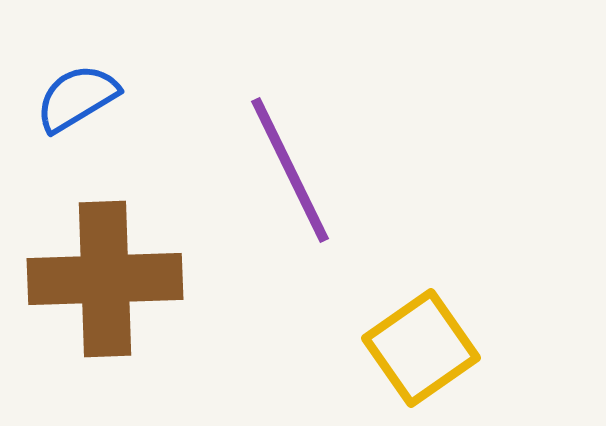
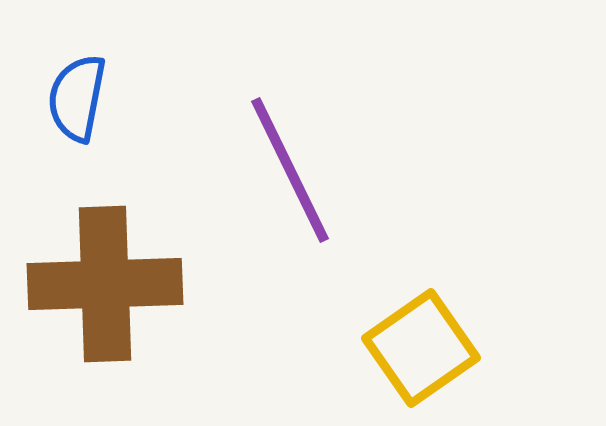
blue semicircle: rotated 48 degrees counterclockwise
brown cross: moved 5 px down
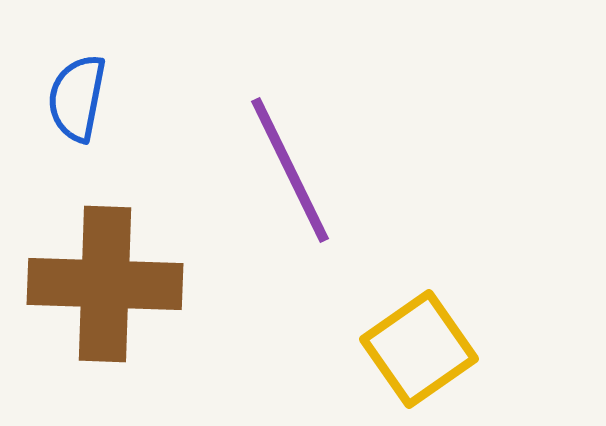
brown cross: rotated 4 degrees clockwise
yellow square: moved 2 px left, 1 px down
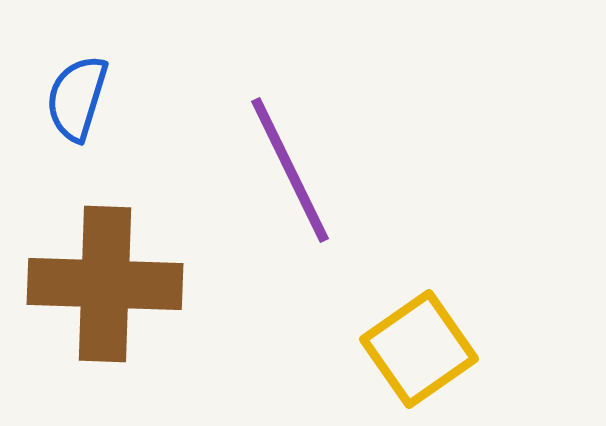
blue semicircle: rotated 6 degrees clockwise
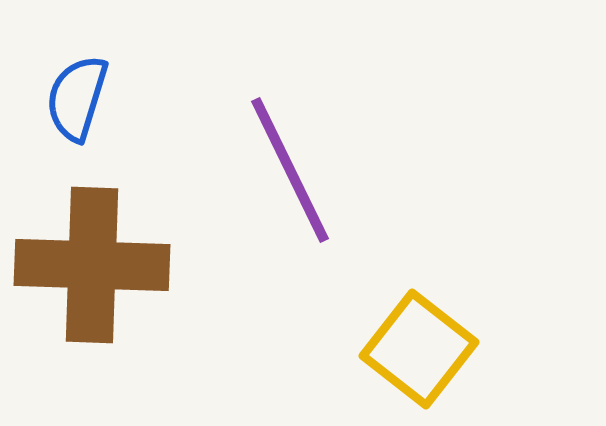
brown cross: moved 13 px left, 19 px up
yellow square: rotated 17 degrees counterclockwise
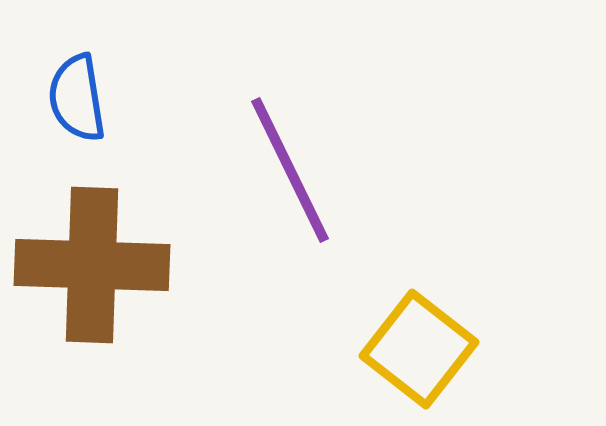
blue semicircle: rotated 26 degrees counterclockwise
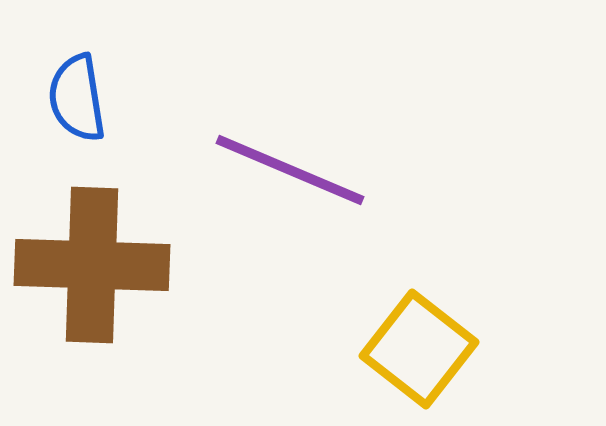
purple line: rotated 41 degrees counterclockwise
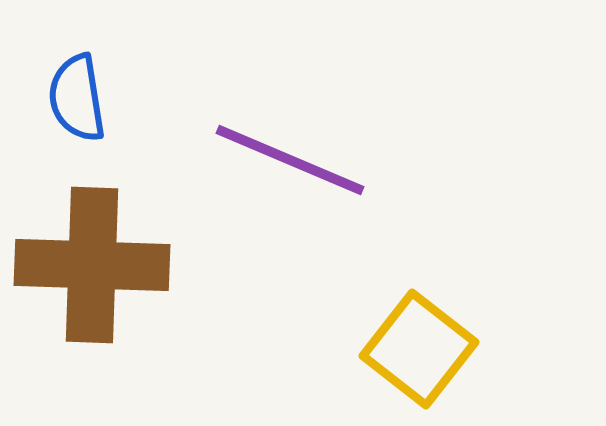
purple line: moved 10 px up
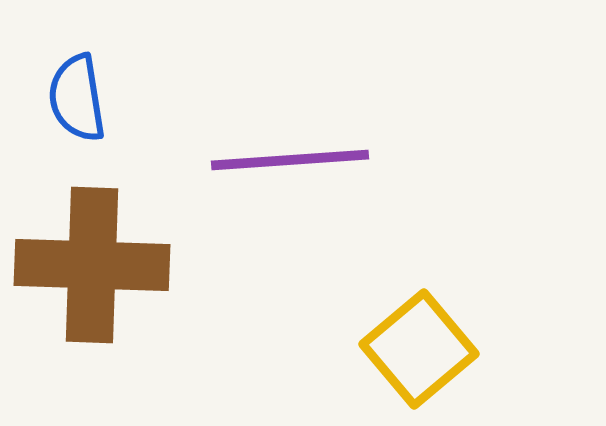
purple line: rotated 27 degrees counterclockwise
yellow square: rotated 12 degrees clockwise
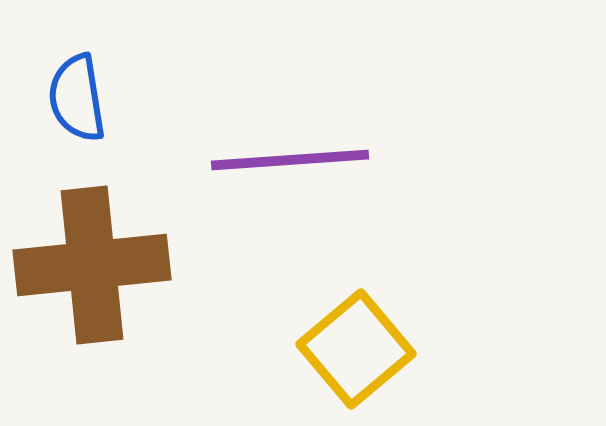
brown cross: rotated 8 degrees counterclockwise
yellow square: moved 63 px left
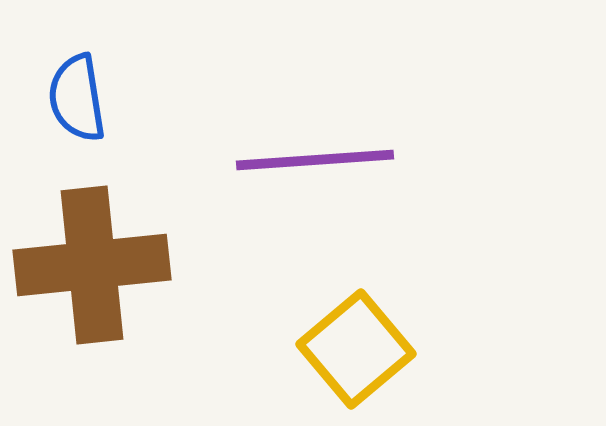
purple line: moved 25 px right
